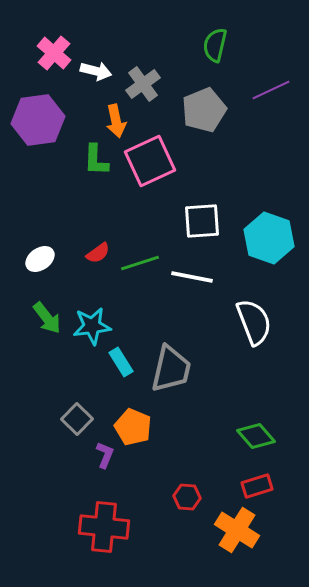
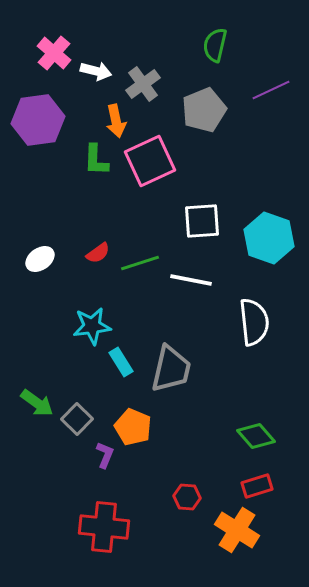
white line: moved 1 px left, 3 px down
green arrow: moved 10 px left, 85 px down; rotated 16 degrees counterclockwise
white semicircle: rotated 15 degrees clockwise
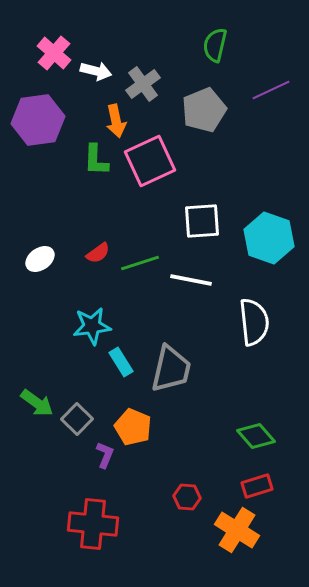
red cross: moved 11 px left, 3 px up
